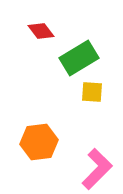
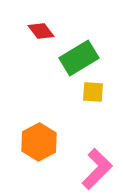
yellow square: moved 1 px right
orange hexagon: rotated 21 degrees counterclockwise
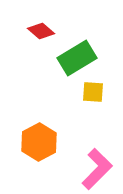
red diamond: rotated 12 degrees counterclockwise
green rectangle: moved 2 px left
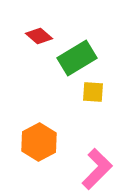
red diamond: moved 2 px left, 5 px down
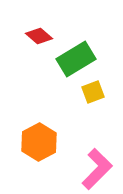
green rectangle: moved 1 px left, 1 px down
yellow square: rotated 25 degrees counterclockwise
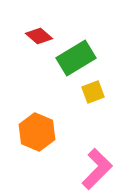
green rectangle: moved 1 px up
orange hexagon: moved 2 px left, 10 px up; rotated 9 degrees counterclockwise
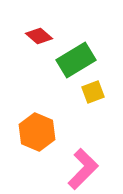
green rectangle: moved 2 px down
pink L-shape: moved 14 px left
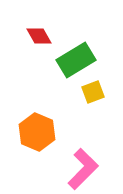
red diamond: rotated 20 degrees clockwise
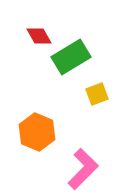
green rectangle: moved 5 px left, 3 px up
yellow square: moved 4 px right, 2 px down
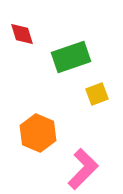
red diamond: moved 17 px left, 2 px up; rotated 12 degrees clockwise
green rectangle: rotated 12 degrees clockwise
orange hexagon: moved 1 px right, 1 px down
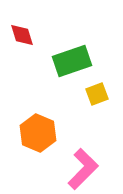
red diamond: moved 1 px down
green rectangle: moved 1 px right, 4 px down
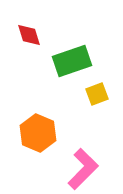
red diamond: moved 7 px right
